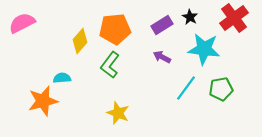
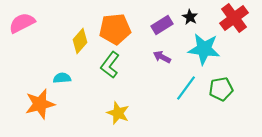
orange star: moved 3 px left, 3 px down
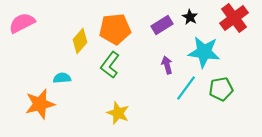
cyan star: moved 3 px down
purple arrow: moved 5 px right, 8 px down; rotated 48 degrees clockwise
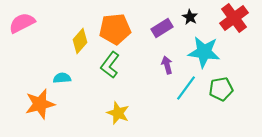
purple rectangle: moved 3 px down
